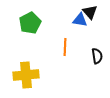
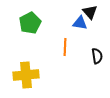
blue triangle: moved 3 px down
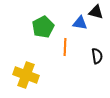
black triangle: moved 6 px right; rotated 35 degrees counterclockwise
green pentagon: moved 13 px right, 4 px down
yellow cross: rotated 25 degrees clockwise
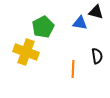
orange line: moved 8 px right, 22 px down
yellow cross: moved 23 px up
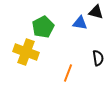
black semicircle: moved 1 px right, 2 px down
orange line: moved 5 px left, 4 px down; rotated 18 degrees clockwise
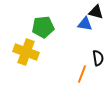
blue triangle: moved 5 px right, 1 px down
green pentagon: rotated 20 degrees clockwise
orange line: moved 14 px right, 1 px down
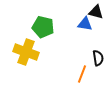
green pentagon: rotated 20 degrees clockwise
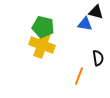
yellow cross: moved 16 px right, 7 px up
orange line: moved 3 px left, 2 px down
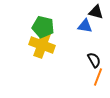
blue triangle: moved 2 px down
black semicircle: moved 4 px left, 2 px down; rotated 21 degrees counterclockwise
orange line: moved 19 px right, 1 px down
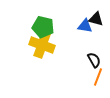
black triangle: moved 7 px down
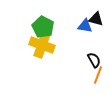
green pentagon: rotated 15 degrees clockwise
orange line: moved 2 px up
